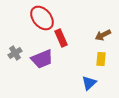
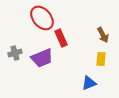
brown arrow: rotated 91 degrees counterclockwise
gray cross: rotated 16 degrees clockwise
purple trapezoid: moved 1 px up
blue triangle: rotated 21 degrees clockwise
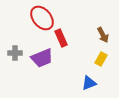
gray cross: rotated 16 degrees clockwise
yellow rectangle: rotated 24 degrees clockwise
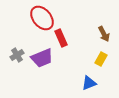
brown arrow: moved 1 px right, 1 px up
gray cross: moved 2 px right, 2 px down; rotated 32 degrees counterclockwise
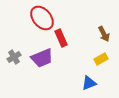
gray cross: moved 3 px left, 2 px down
yellow rectangle: rotated 32 degrees clockwise
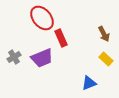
yellow rectangle: moved 5 px right; rotated 72 degrees clockwise
